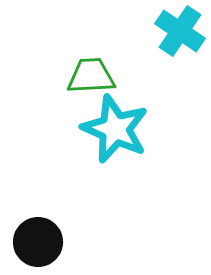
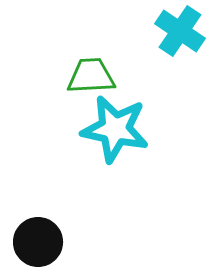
cyan star: rotated 12 degrees counterclockwise
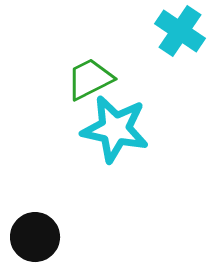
green trapezoid: moved 1 px left, 3 px down; rotated 24 degrees counterclockwise
black circle: moved 3 px left, 5 px up
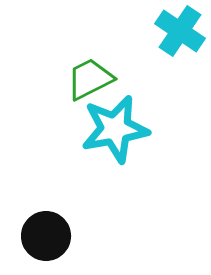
cyan star: rotated 22 degrees counterclockwise
black circle: moved 11 px right, 1 px up
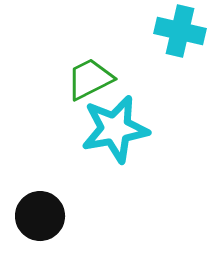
cyan cross: rotated 21 degrees counterclockwise
black circle: moved 6 px left, 20 px up
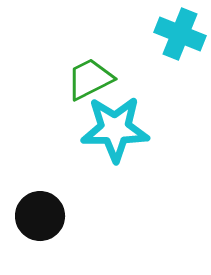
cyan cross: moved 3 px down; rotated 9 degrees clockwise
cyan star: rotated 10 degrees clockwise
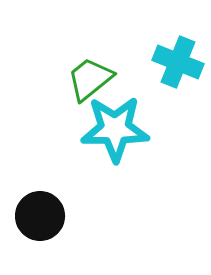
cyan cross: moved 2 px left, 28 px down
green trapezoid: rotated 12 degrees counterclockwise
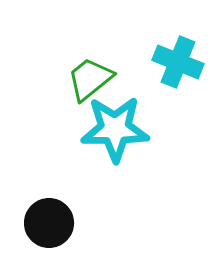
black circle: moved 9 px right, 7 px down
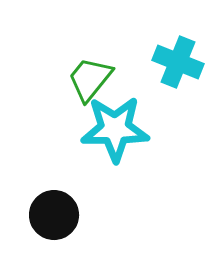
green trapezoid: rotated 12 degrees counterclockwise
black circle: moved 5 px right, 8 px up
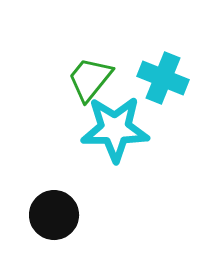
cyan cross: moved 15 px left, 16 px down
